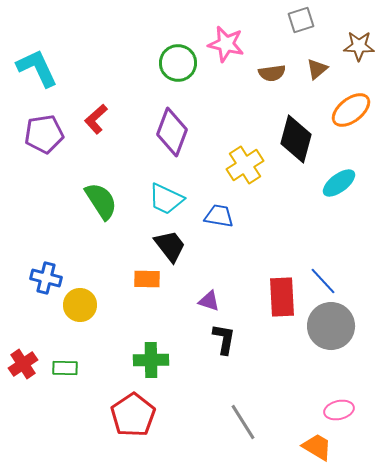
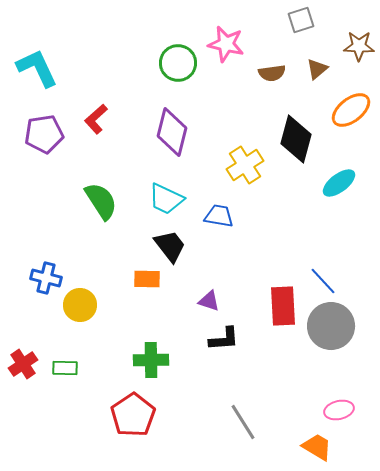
purple diamond: rotated 6 degrees counterclockwise
red rectangle: moved 1 px right, 9 px down
black L-shape: rotated 76 degrees clockwise
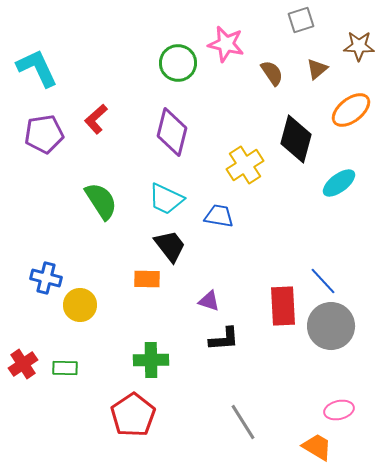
brown semicircle: rotated 116 degrees counterclockwise
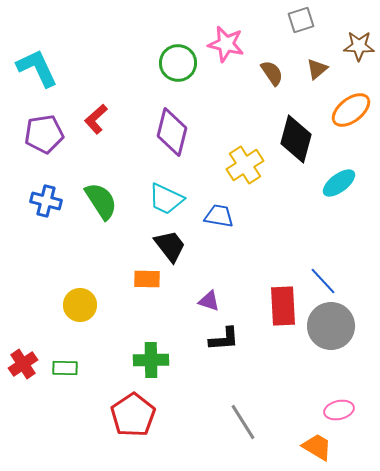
blue cross: moved 77 px up
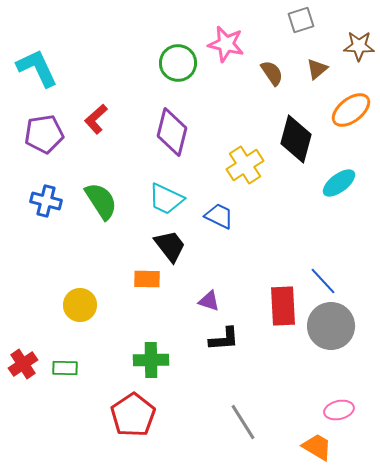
blue trapezoid: rotated 16 degrees clockwise
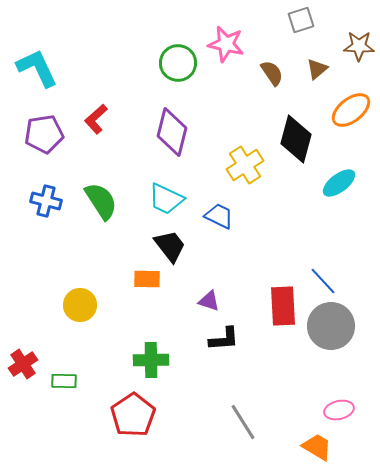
green rectangle: moved 1 px left, 13 px down
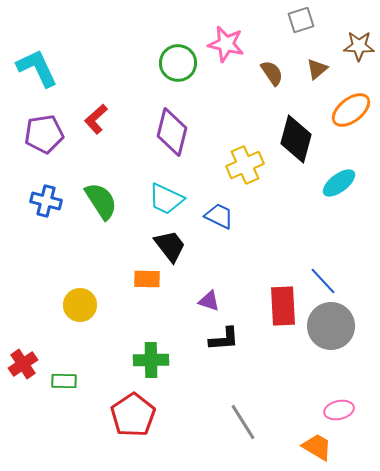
yellow cross: rotated 9 degrees clockwise
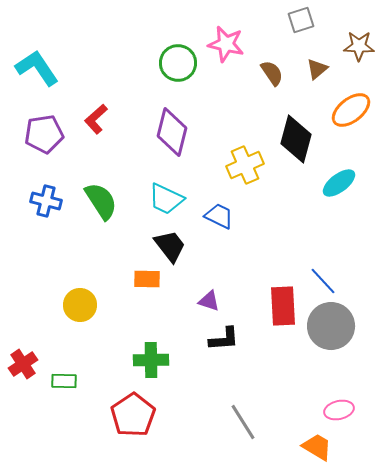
cyan L-shape: rotated 9 degrees counterclockwise
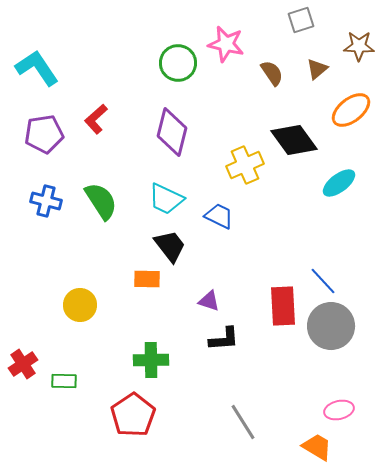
black diamond: moved 2 px left, 1 px down; rotated 51 degrees counterclockwise
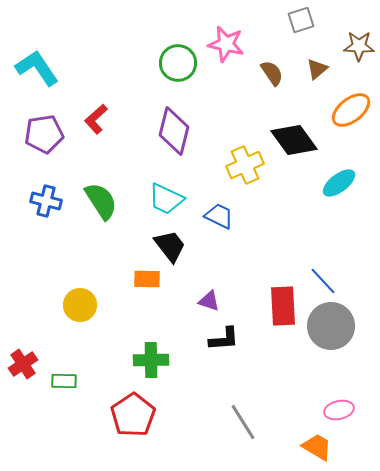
purple diamond: moved 2 px right, 1 px up
